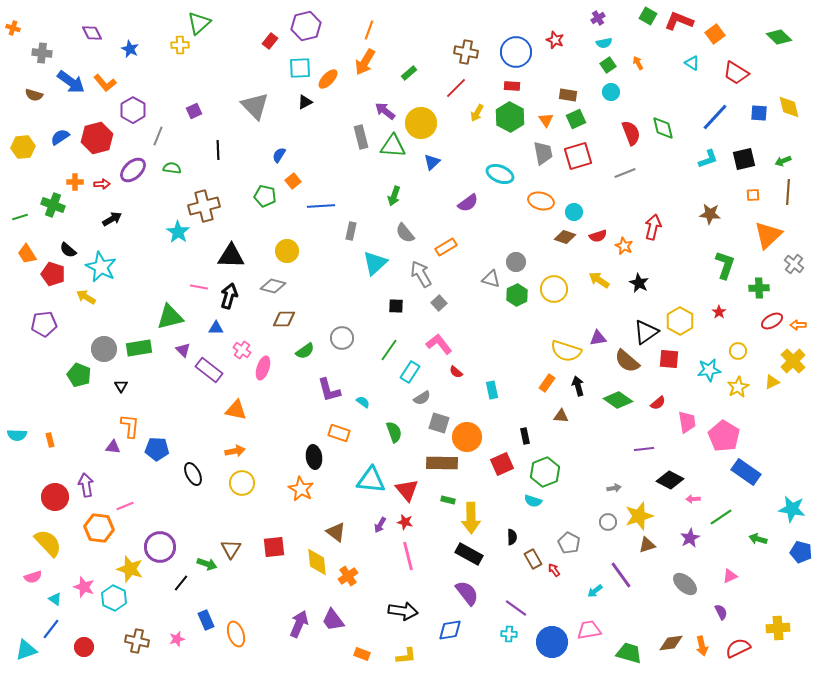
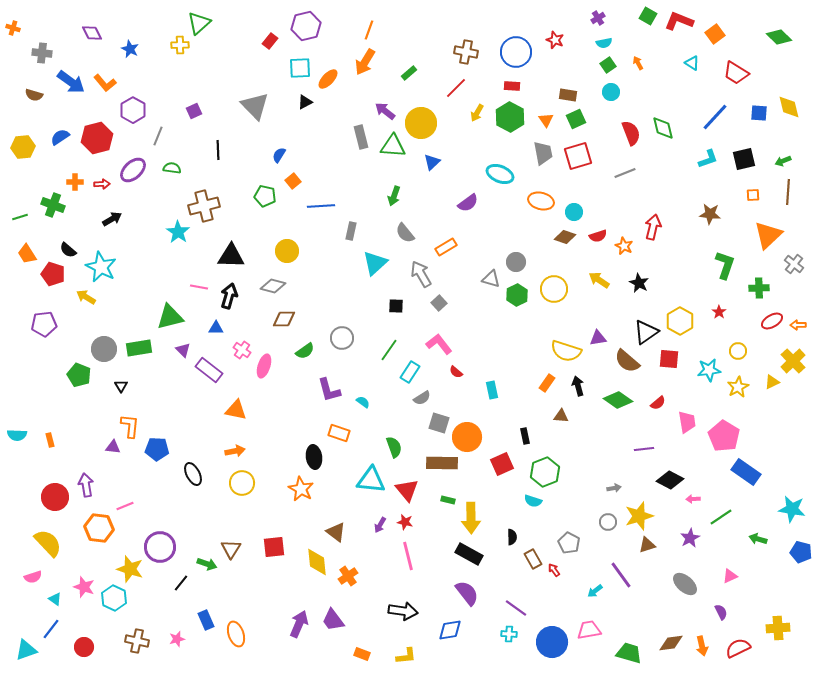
pink ellipse at (263, 368): moved 1 px right, 2 px up
green semicircle at (394, 432): moved 15 px down
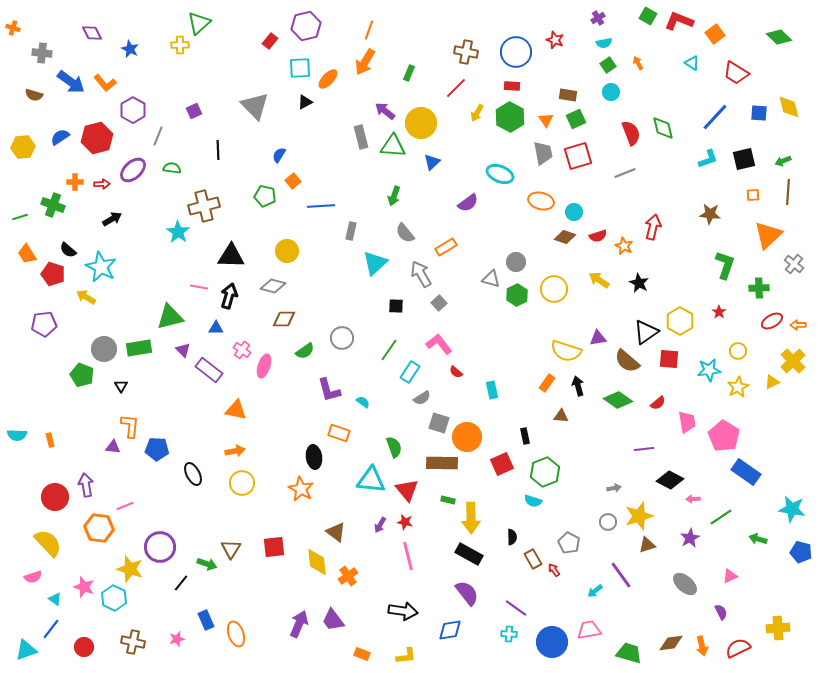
green rectangle at (409, 73): rotated 28 degrees counterclockwise
green pentagon at (79, 375): moved 3 px right
brown cross at (137, 641): moved 4 px left, 1 px down
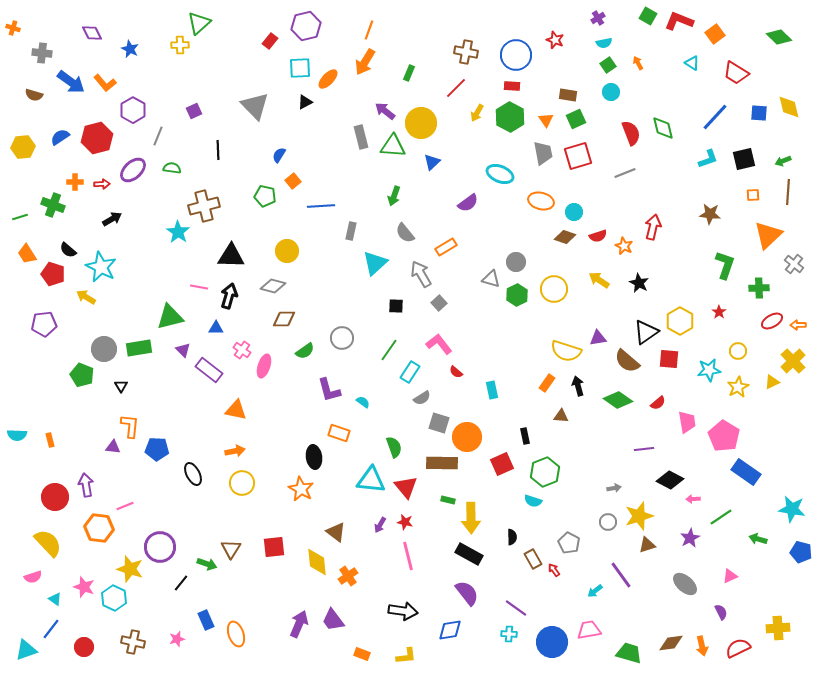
blue circle at (516, 52): moved 3 px down
red triangle at (407, 490): moved 1 px left, 3 px up
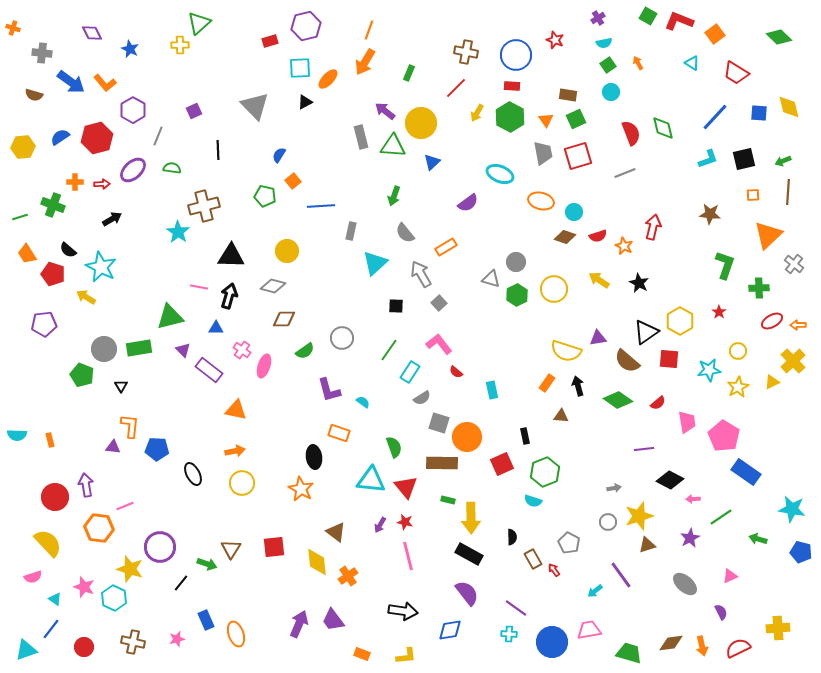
red rectangle at (270, 41): rotated 35 degrees clockwise
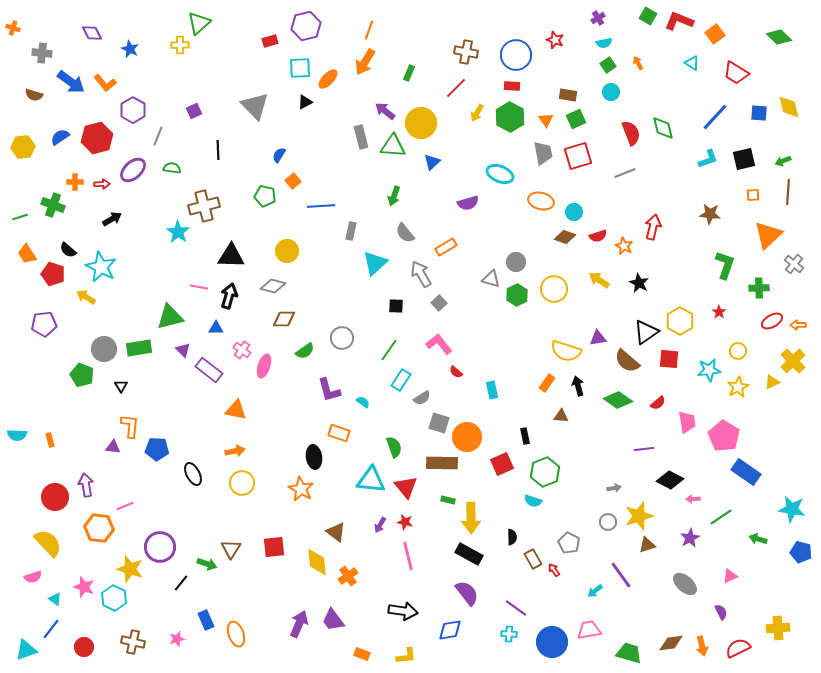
purple semicircle at (468, 203): rotated 20 degrees clockwise
cyan rectangle at (410, 372): moved 9 px left, 8 px down
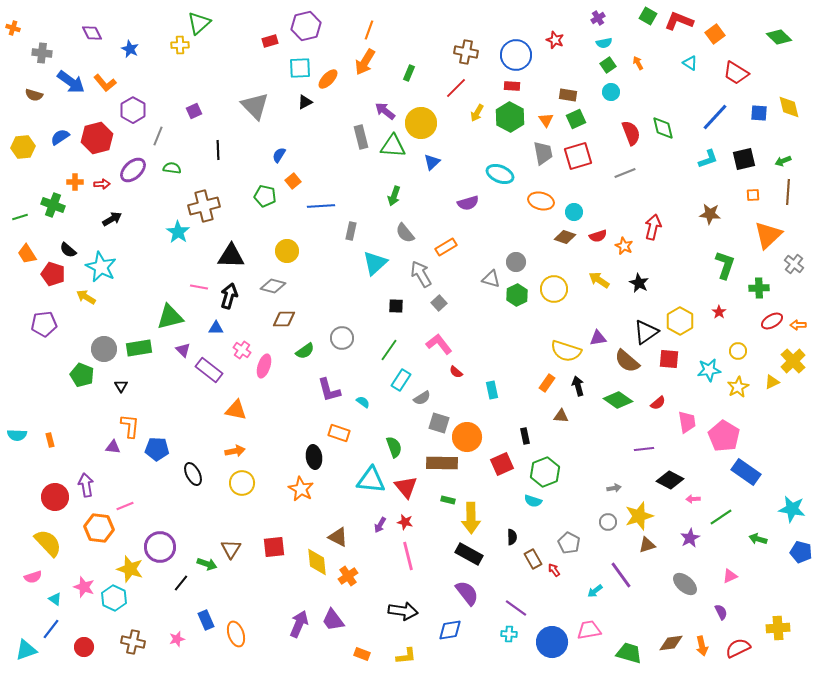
cyan triangle at (692, 63): moved 2 px left
brown triangle at (336, 532): moved 2 px right, 5 px down; rotated 10 degrees counterclockwise
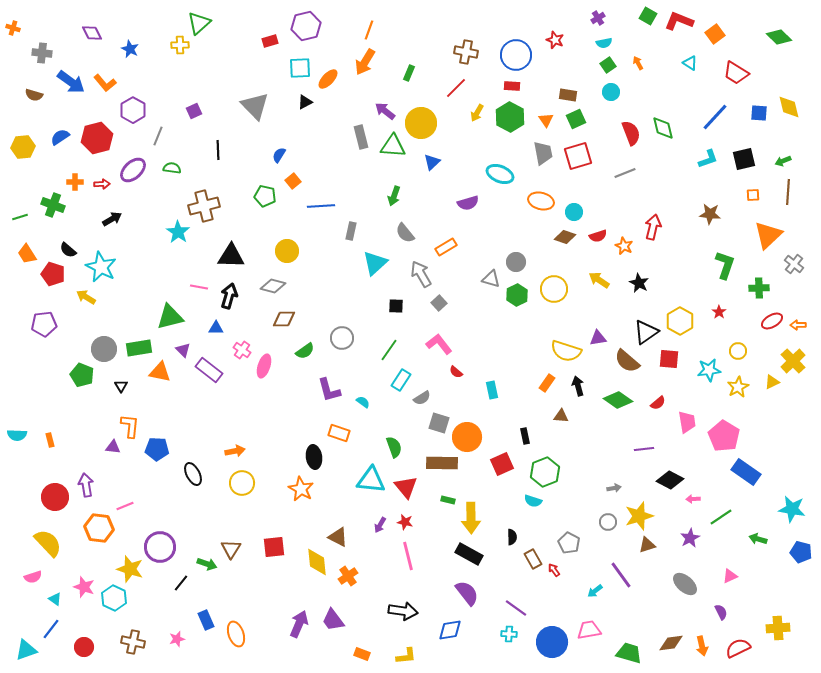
orange triangle at (236, 410): moved 76 px left, 38 px up
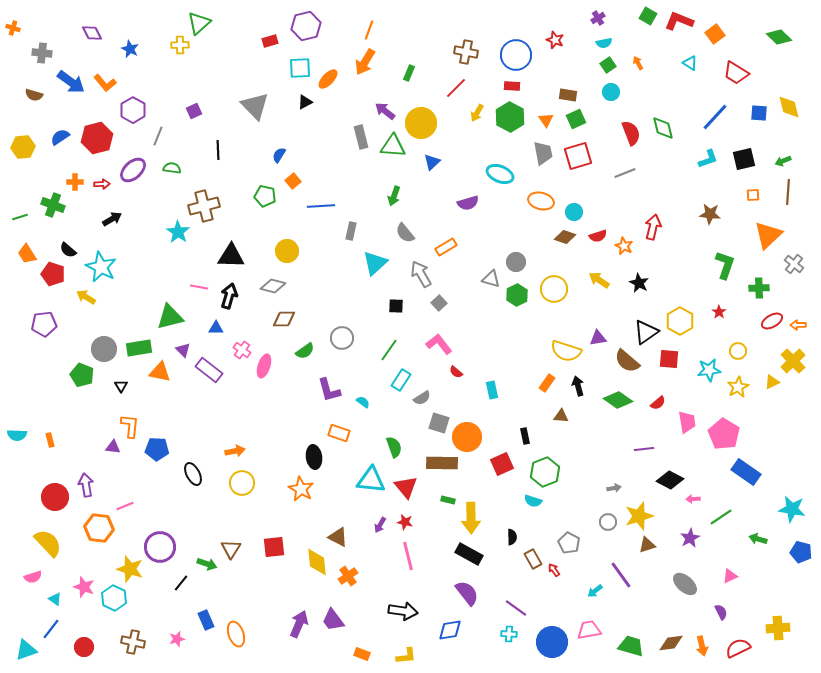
pink pentagon at (724, 436): moved 2 px up
green trapezoid at (629, 653): moved 2 px right, 7 px up
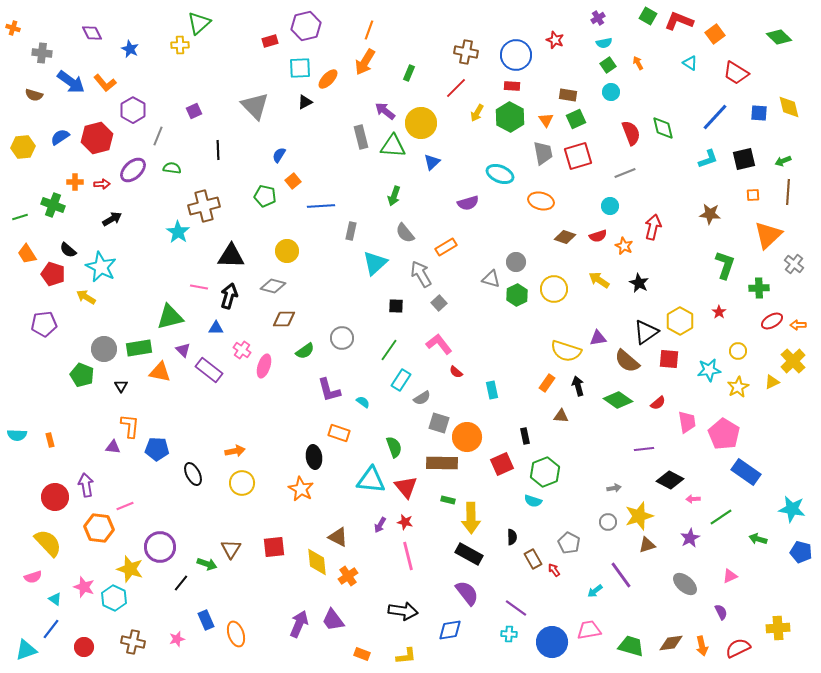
cyan circle at (574, 212): moved 36 px right, 6 px up
